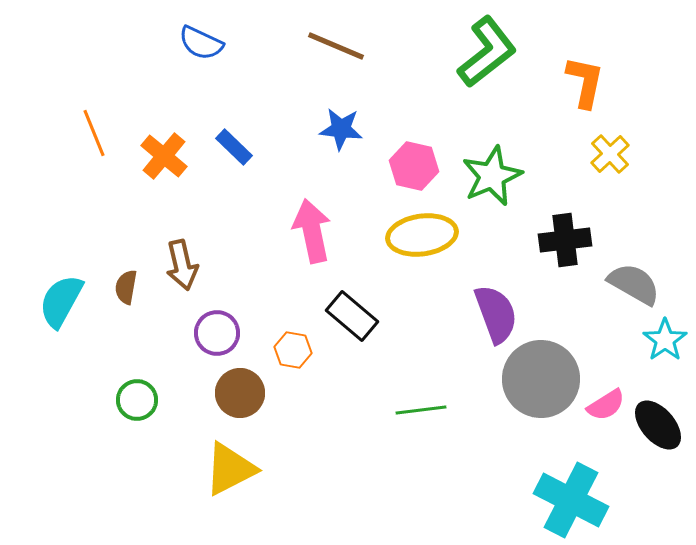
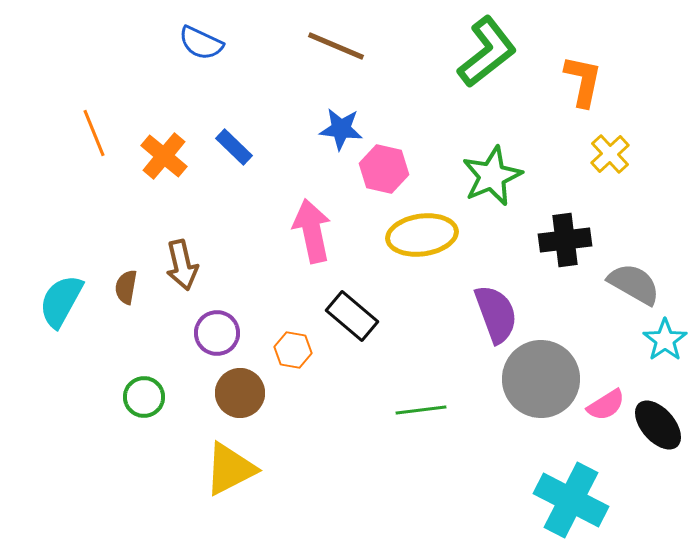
orange L-shape: moved 2 px left, 1 px up
pink hexagon: moved 30 px left, 3 px down
green circle: moved 7 px right, 3 px up
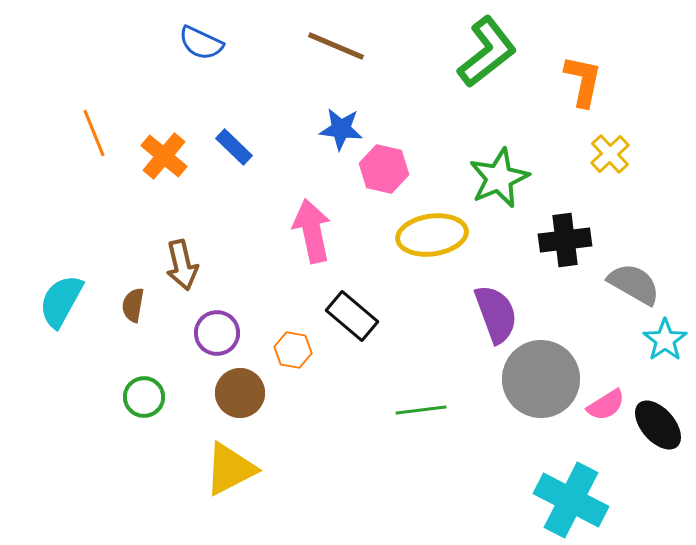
green star: moved 7 px right, 2 px down
yellow ellipse: moved 10 px right
brown semicircle: moved 7 px right, 18 px down
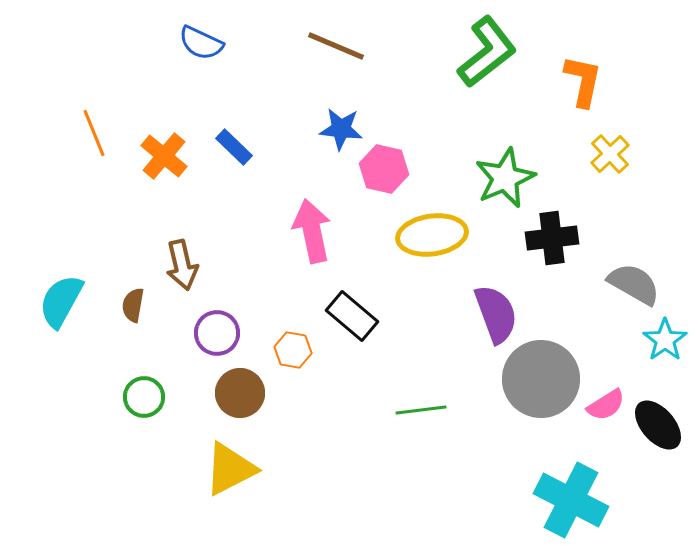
green star: moved 6 px right
black cross: moved 13 px left, 2 px up
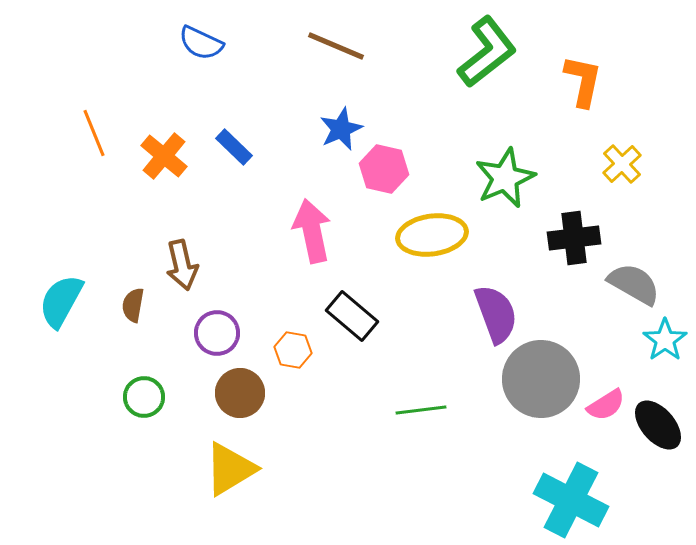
blue star: rotated 30 degrees counterclockwise
yellow cross: moved 12 px right, 10 px down
black cross: moved 22 px right
yellow triangle: rotated 4 degrees counterclockwise
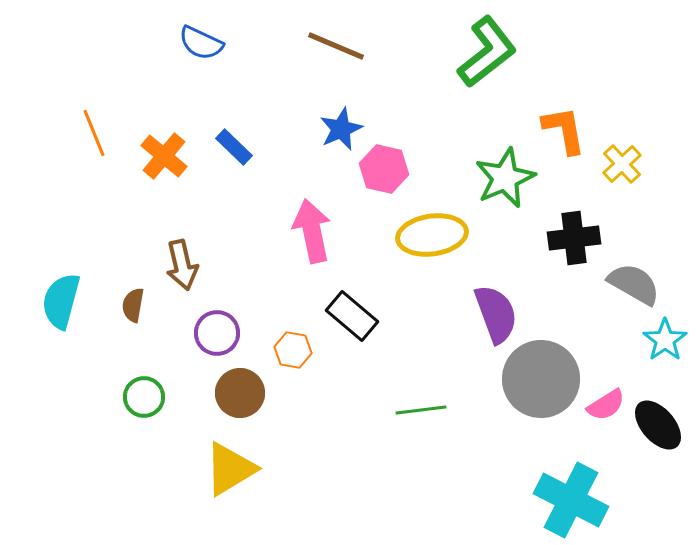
orange L-shape: moved 19 px left, 49 px down; rotated 22 degrees counterclockwise
cyan semicircle: rotated 14 degrees counterclockwise
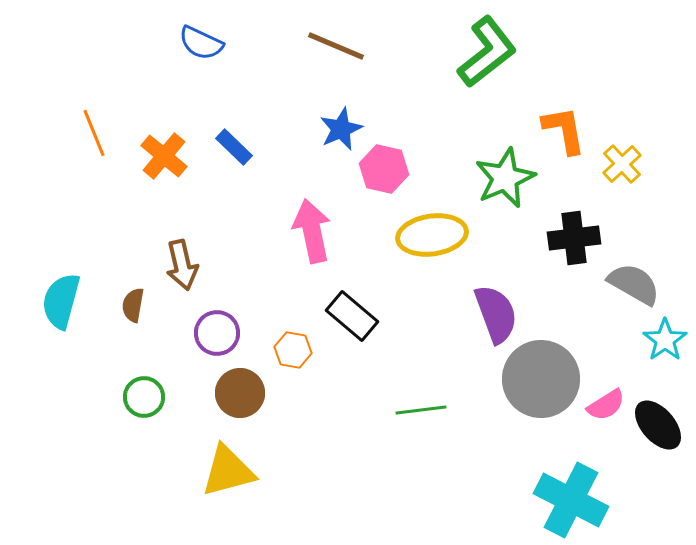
yellow triangle: moved 2 px left, 2 px down; rotated 16 degrees clockwise
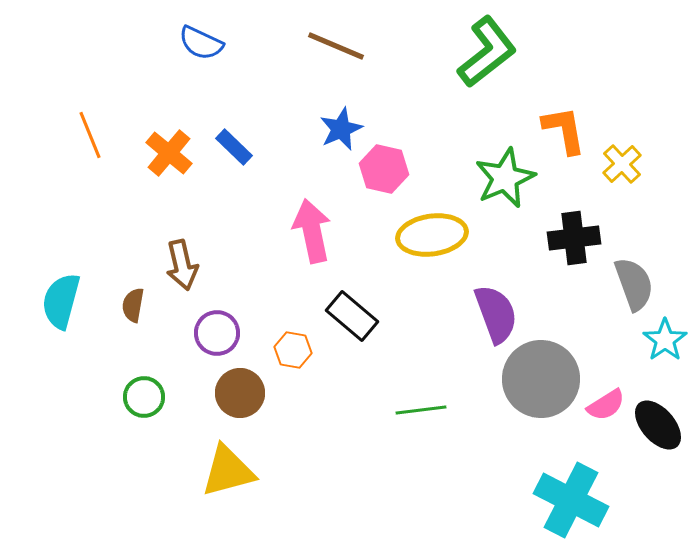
orange line: moved 4 px left, 2 px down
orange cross: moved 5 px right, 3 px up
gray semicircle: rotated 40 degrees clockwise
